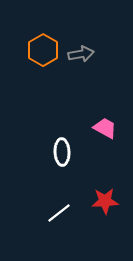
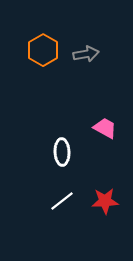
gray arrow: moved 5 px right
white line: moved 3 px right, 12 px up
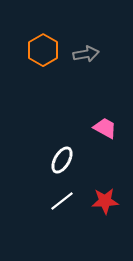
white ellipse: moved 8 px down; rotated 32 degrees clockwise
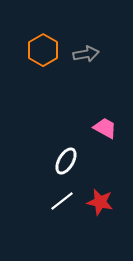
white ellipse: moved 4 px right, 1 px down
red star: moved 5 px left, 1 px down; rotated 16 degrees clockwise
